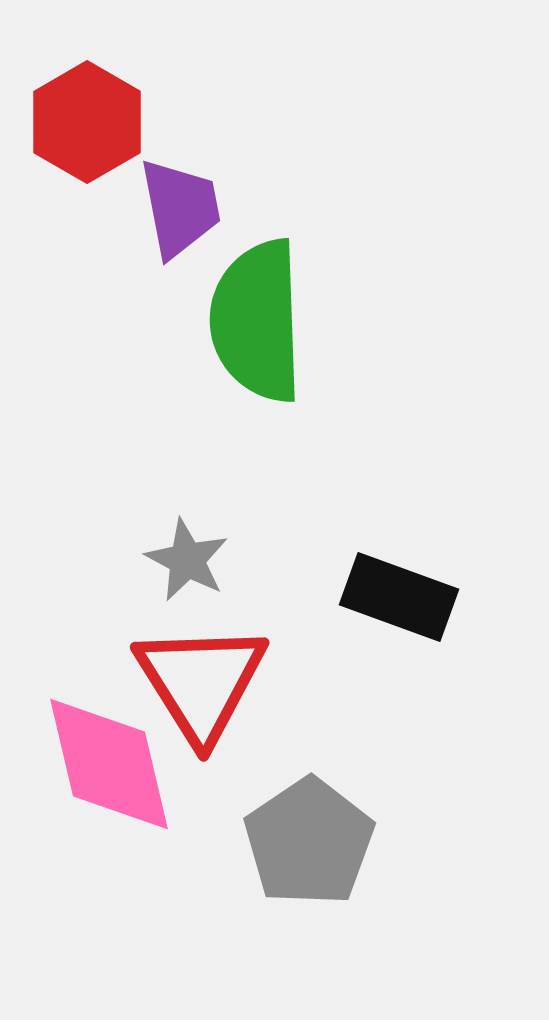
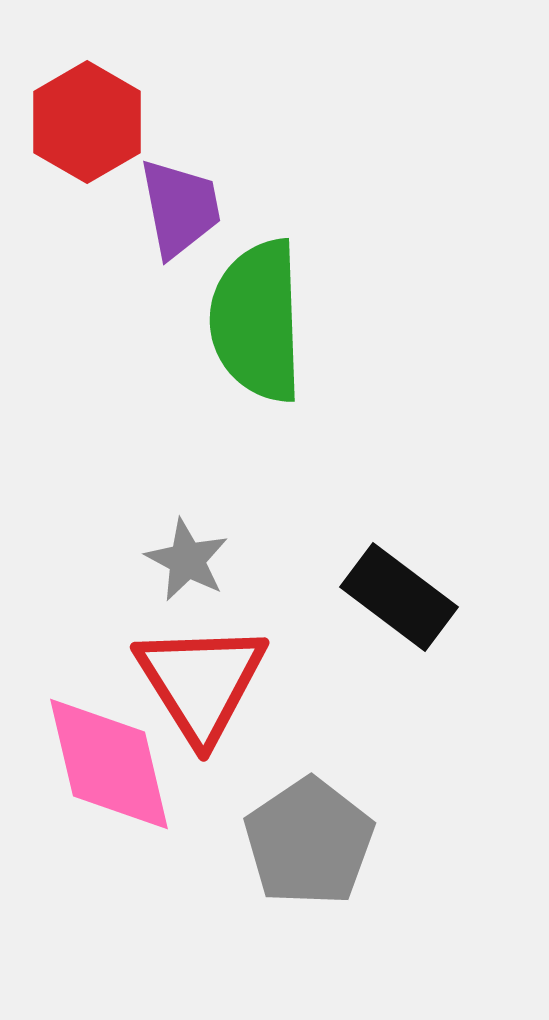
black rectangle: rotated 17 degrees clockwise
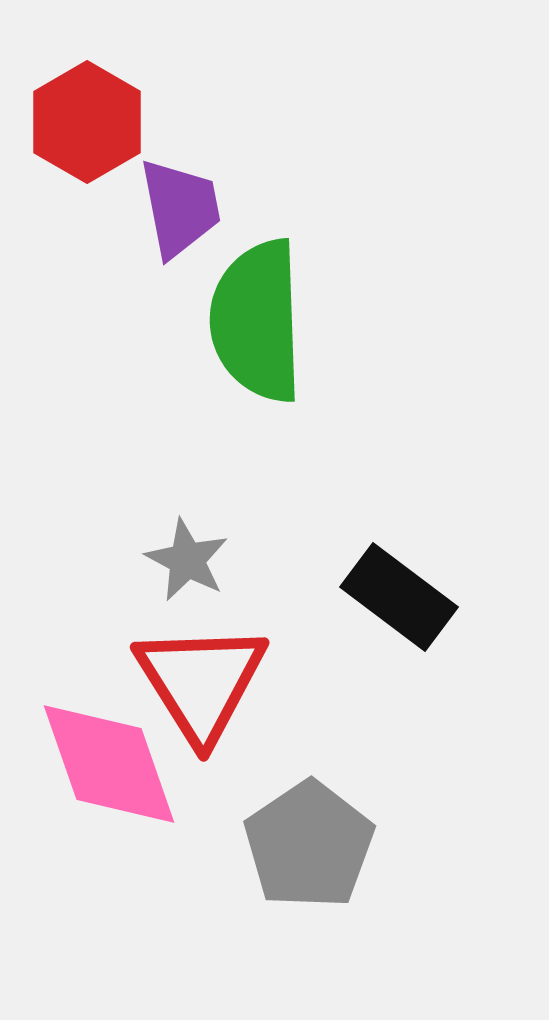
pink diamond: rotated 6 degrees counterclockwise
gray pentagon: moved 3 px down
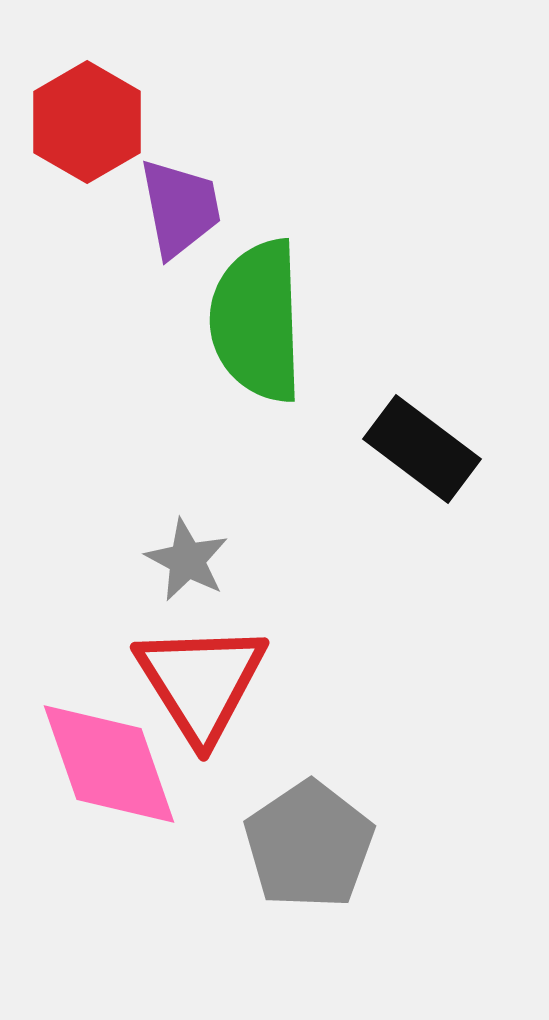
black rectangle: moved 23 px right, 148 px up
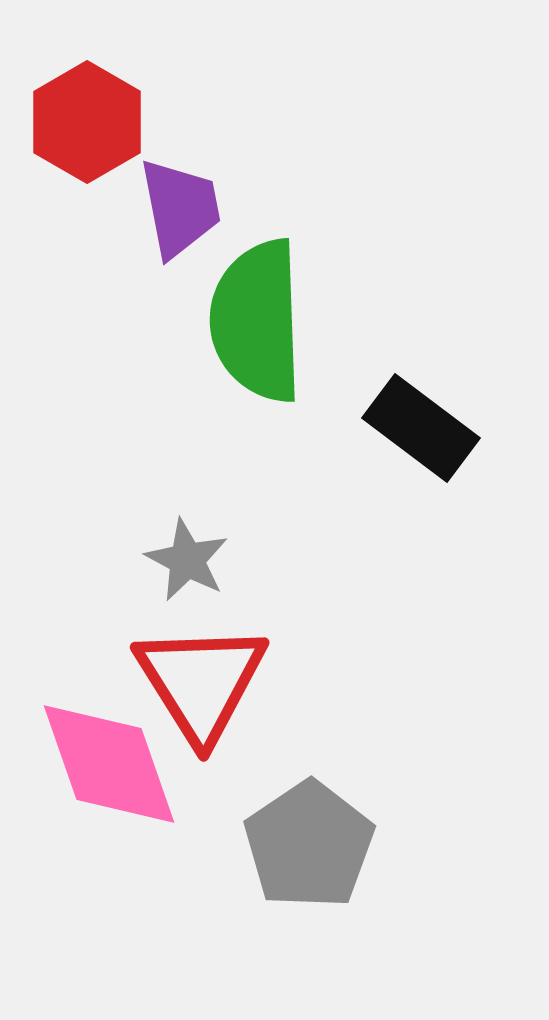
black rectangle: moved 1 px left, 21 px up
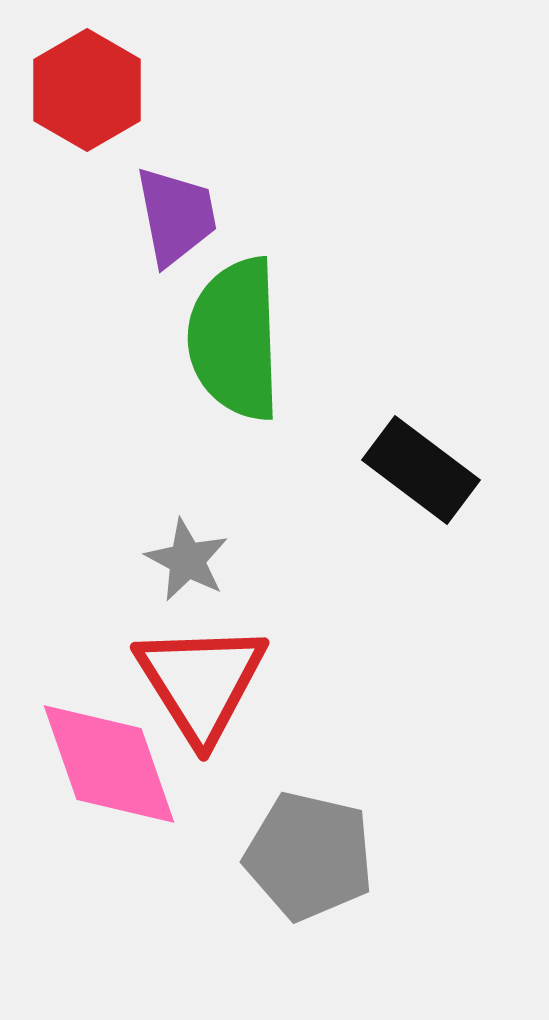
red hexagon: moved 32 px up
purple trapezoid: moved 4 px left, 8 px down
green semicircle: moved 22 px left, 18 px down
black rectangle: moved 42 px down
gray pentagon: moved 11 px down; rotated 25 degrees counterclockwise
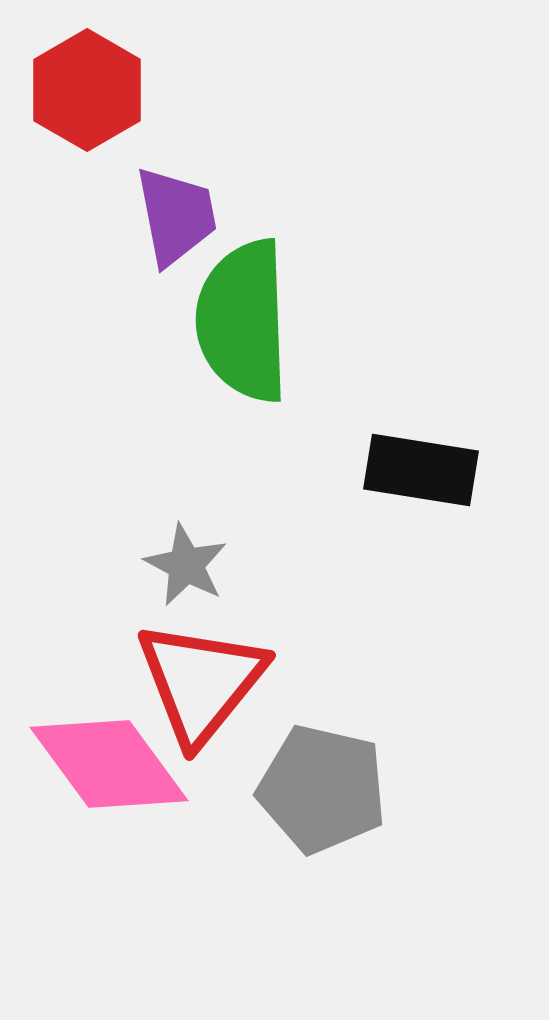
green semicircle: moved 8 px right, 18 px up
black rectangle: rotated 28 degrees counterclockwise
gray star: moved 1 px left, 5 px down
red triangle: rotated 11 degrees clockwise
pink diamond: rotated 17 degrees counterclockwise
gray pentagon: moved 13 px right, 67 px up
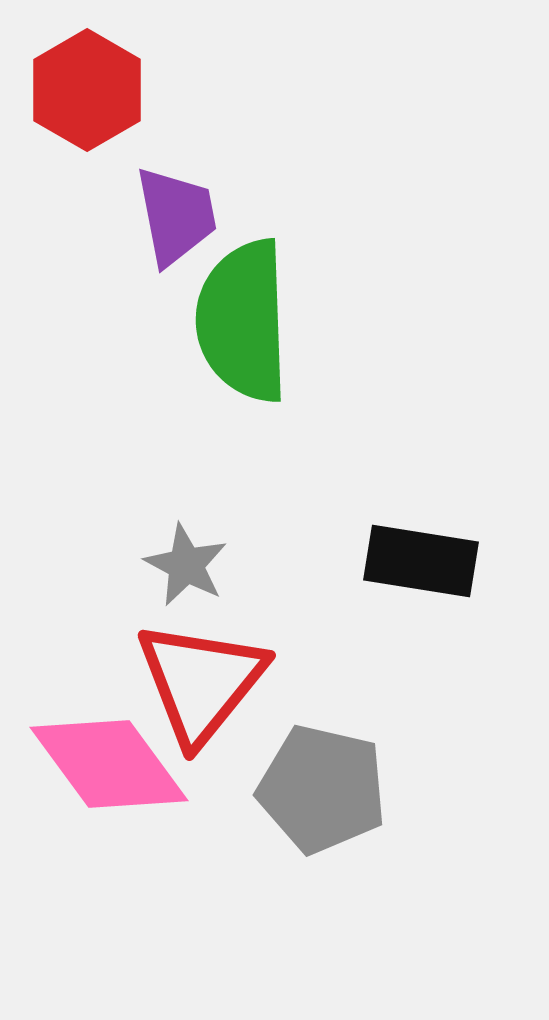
black rectangle: moved 91 px down
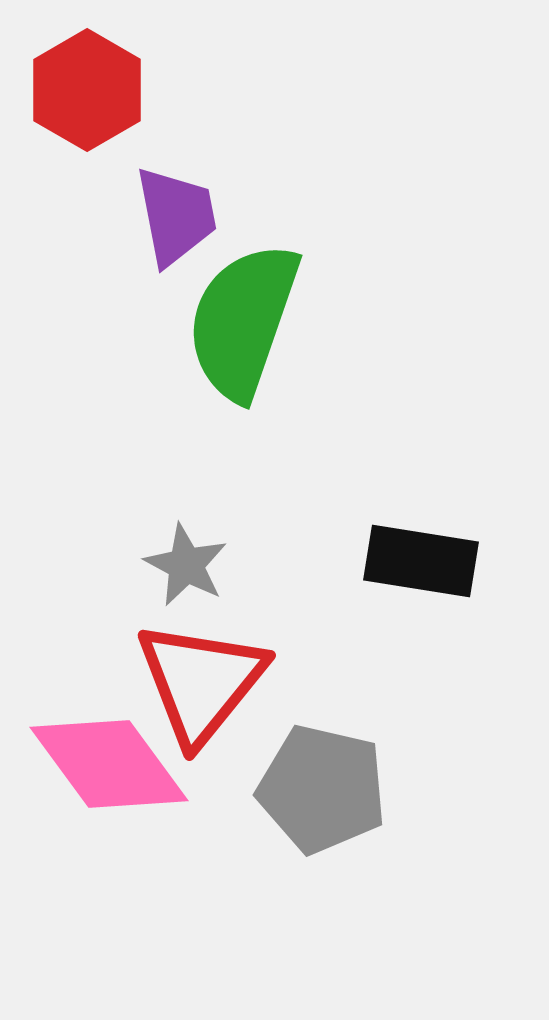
green semicircle: rotated 21 degrees clockwise
